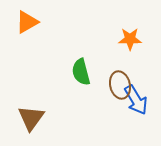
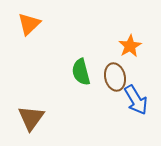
orange triangle: moved 2 px right, 2 px down; rotated 15 degrees counterclockwise
orange star: moved 7 px down; rotated 30 degrees counterclockwise
brown ellipse: moved 5 px left, 8 px up
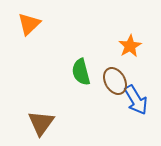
brown ellipse: moved 4 px down; rotated 16 degrees counterclockwise
brown triangle: moved 10 px right, 5 px down
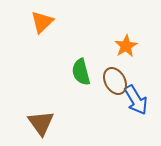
orange triangle: moved 13 px right, 2 px up
orange star: moved 4 px left
brown triangle: rotated 12 degrees counterclockwise
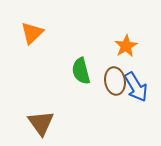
orange triangle: moved 10 px left, 11 px down
green semicircle: moved 1 px up
brown ellipse: rotated 20 degrees clockwise
blue arrow: moved 13 px up
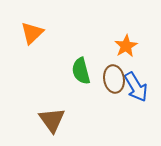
brown ellipse: moved 1 px left, 2 px up
brown triangle: moved 11 px right, 3 px up
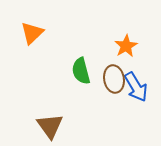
brown triangle: moved 2 px left, 6 px down
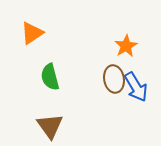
orange triangle: rotated 10 degrees clockwise
green semicircle: moved 31 px left, 6 px down
